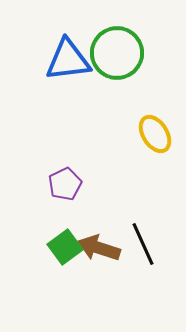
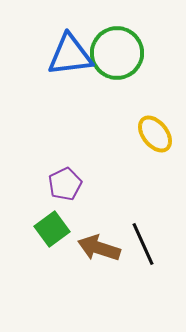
blue triangle: moved 2 px right, 5 px up
yellow ellipse: rotated 6 degrees counterclockwise
green square: moved 13 px left, 18 px up
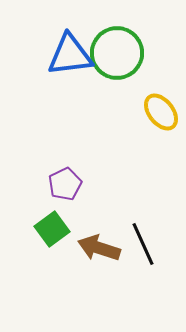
yellow ellipse: moved 6 px right, 22 px up
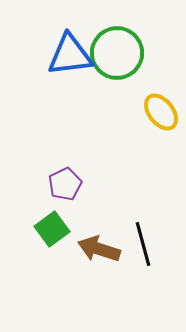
black line: rotated 9 degrees clockwise
brown arrow: moved 1 px down
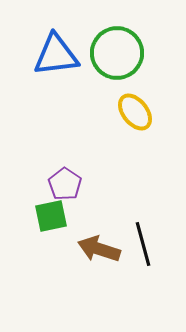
blue triangle: moved 14 px left
yellow ellipse: moved 26 px left
purple pentagon: rotated 12 degrees counterclockwise
green square: moved 1 px left, 13 px up; rotated 24 degrees clockwise
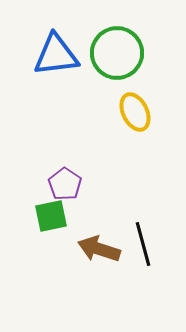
yellow ellipse: rotated 12 degrees clockwise
